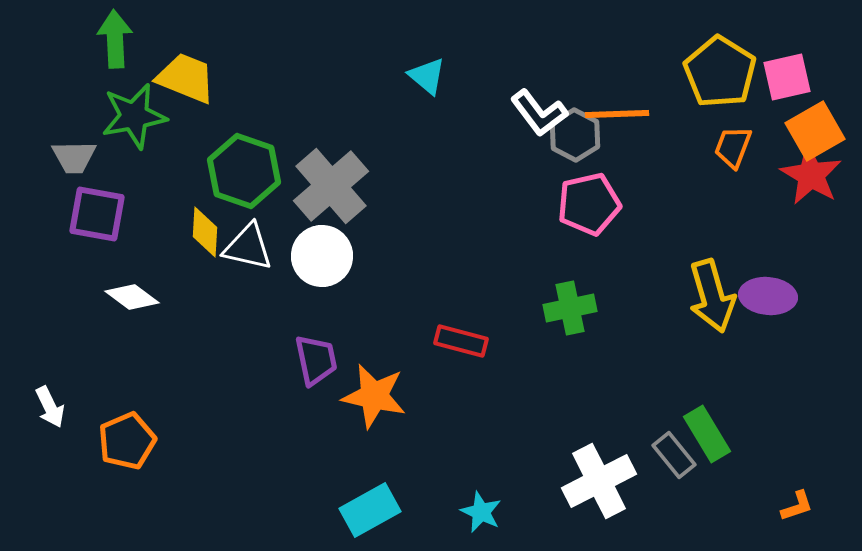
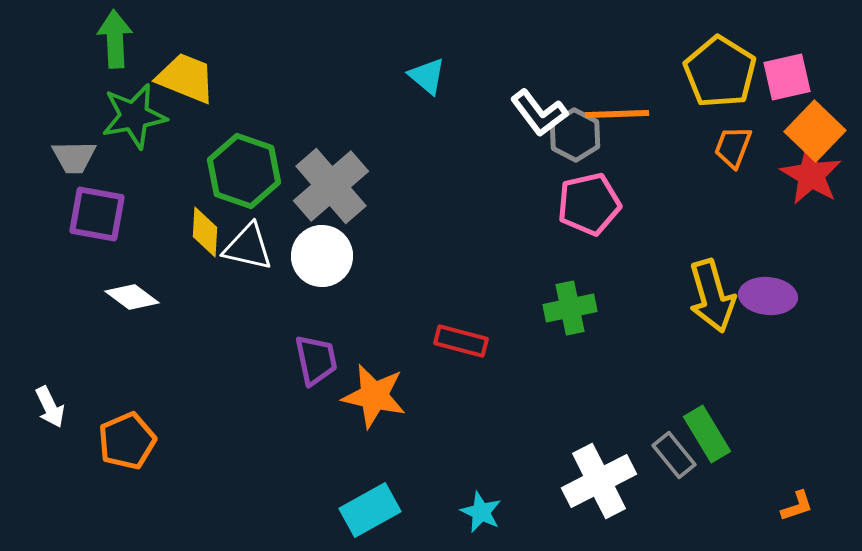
orange square: rotated 16 degrees counterclockwise
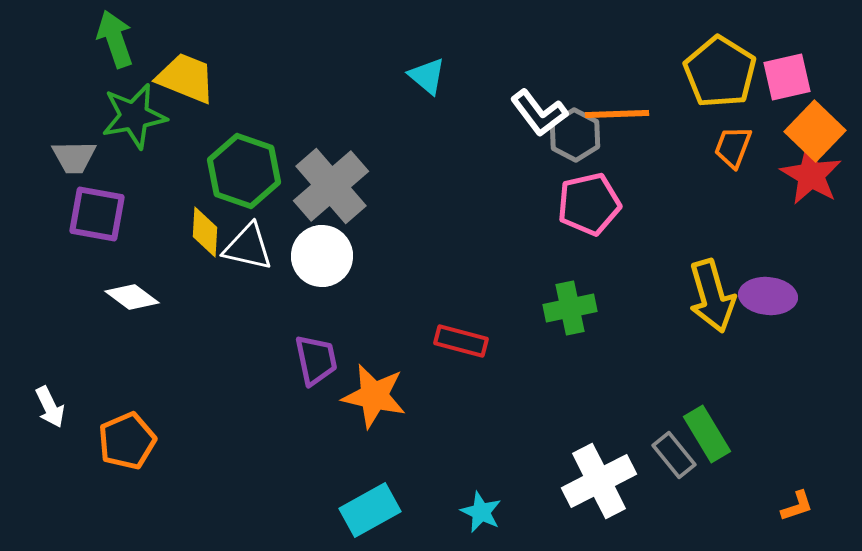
green arrow: rotated 16 degrees counterclockwise
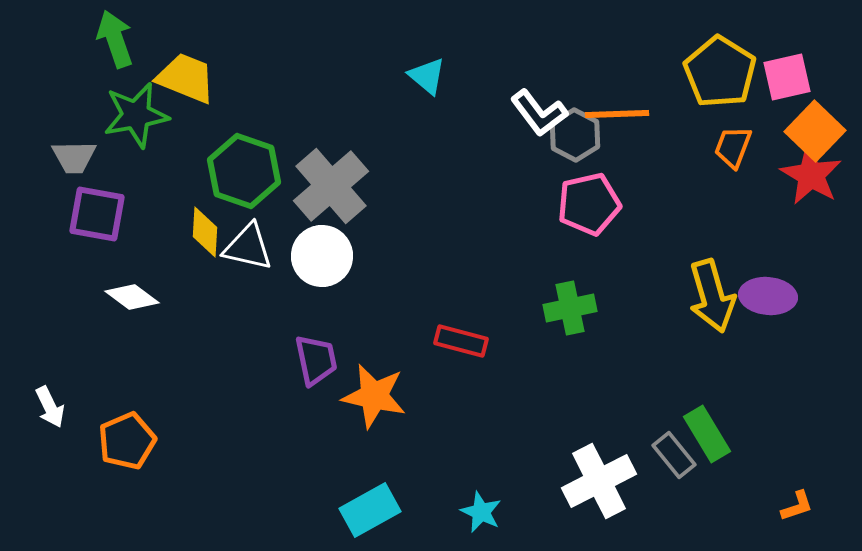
green star: moved 2 px right, 1 px up
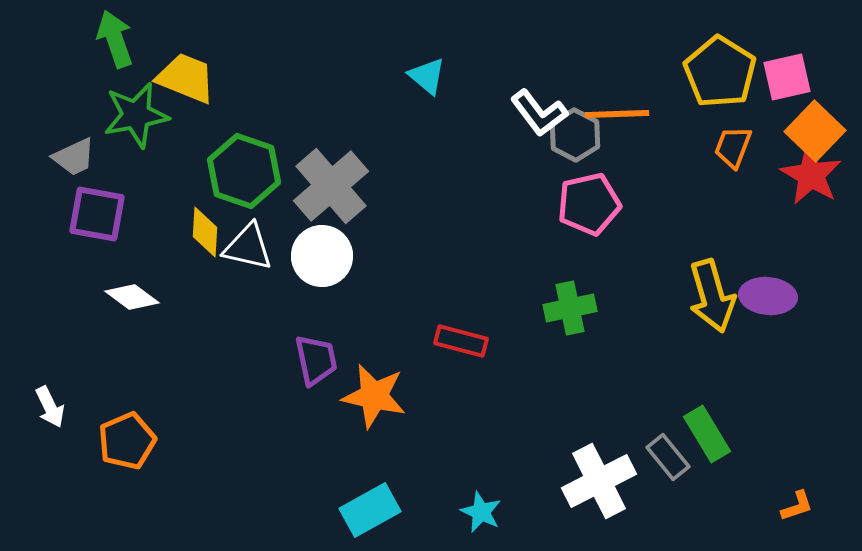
gray trapezoid: rotated 24 degrees counterclockwise
gray rectangle: moved 6 px left, 2 px down
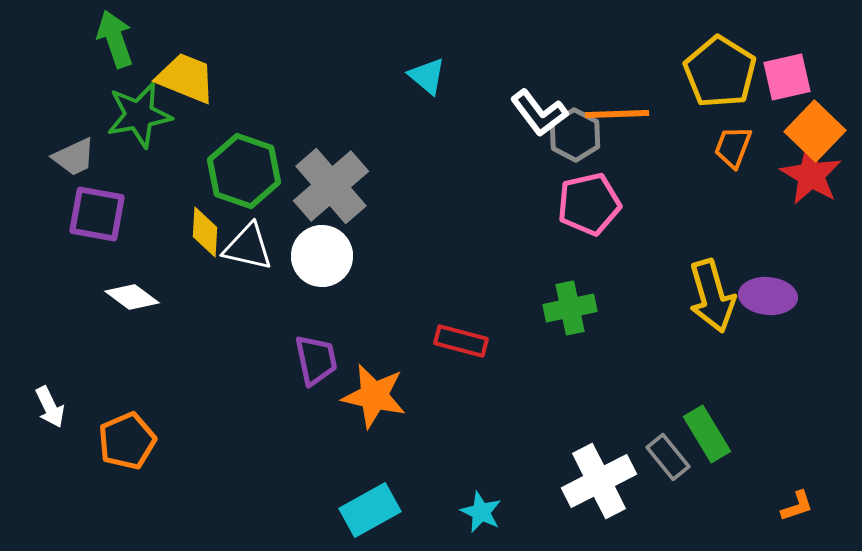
green star: moved 3 px right
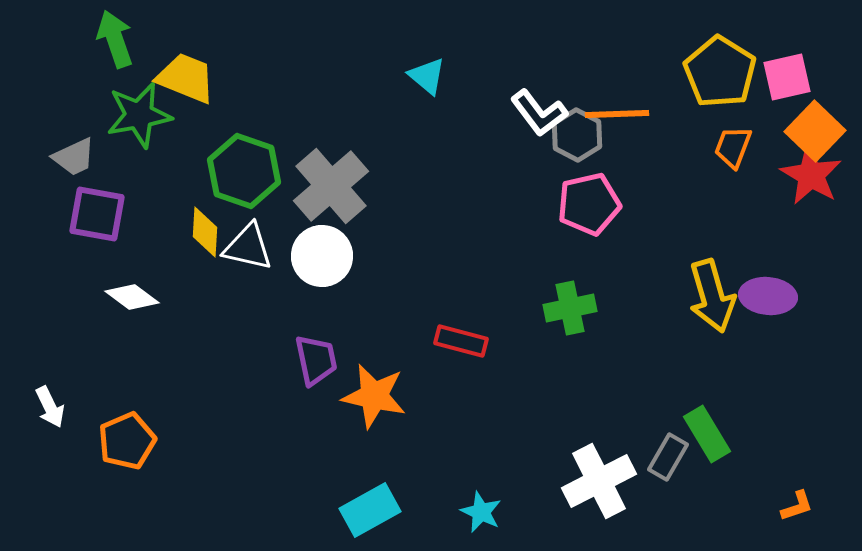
gray hexagon: moved 2 px right
gray rectangle: rotated 69 degrees clockwise
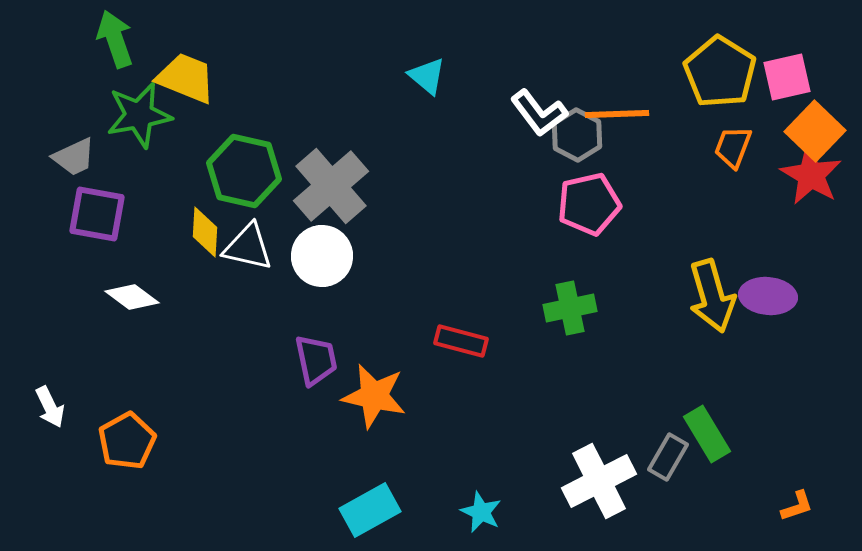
green hexagon: rotated 6 degrees counterclockwise
orange pentagon: rotated 6 degrees counterclockwise
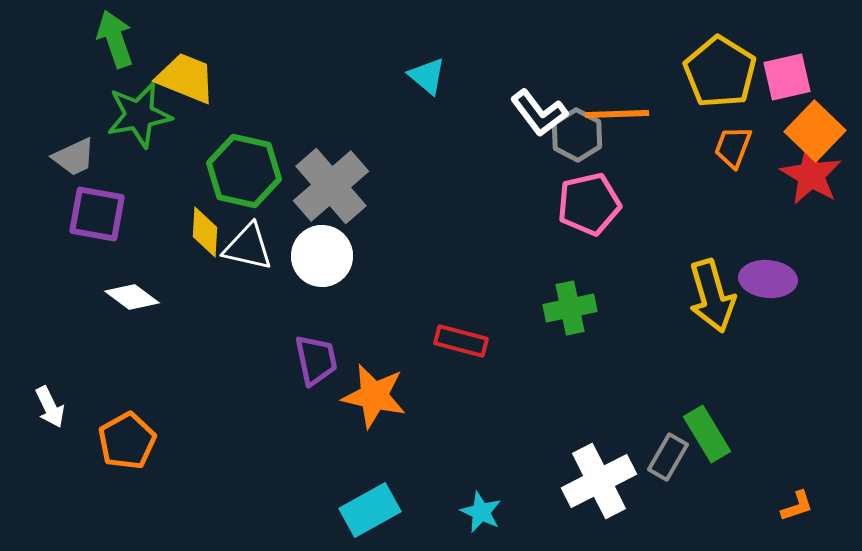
purple ellipse: moved 17 px up
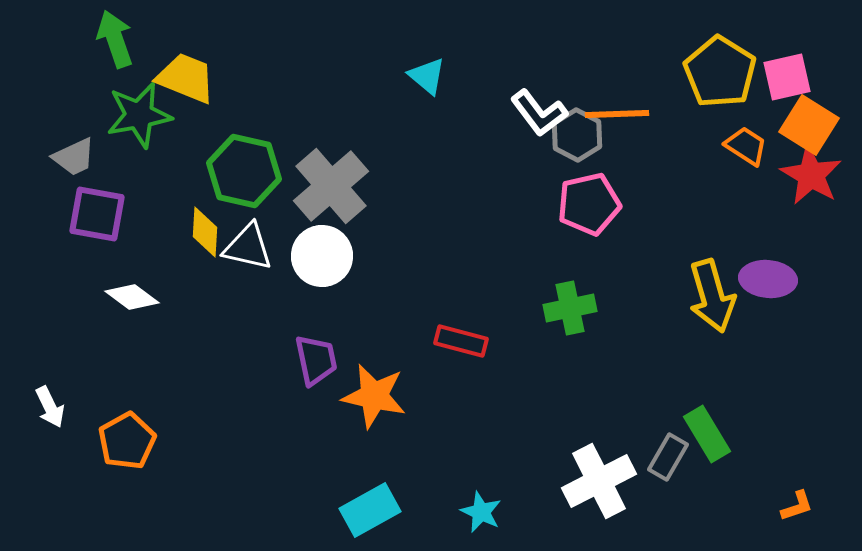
orange square: moved 6 px left, 6 px up; rotated 12 degrees counterclockwise
orange trapezoid: moved 13 px right, 1 px up; rotated 102 degrees clockwise
